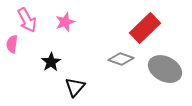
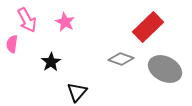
pink star: rotated 24 degrees counterclockwise
red rectangle: moved 3 px right, 1 px up
black triangle: moved 2 px right, 5 px down
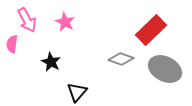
red rectangle: moved 3 px right, 3 px down
black star: rotated 12 degrees counterclockwise
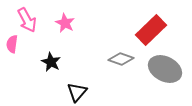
pink star: moved 1 px down
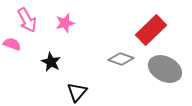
pink star: rotated 30 degrees clockwise
pink semicircle: rotated 102 degrees clockwise
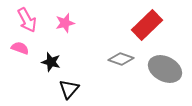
red rectangle: moved 4 px left, 5 px up
pink semicircle: moved 8 px right, 4 px down
black star: rotated 12 degrees counterclockwise
black triangle: moved 8 px left, 3 px up
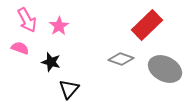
pink star: moved 6 px left, 3 px down; rotated 18 degrees counterclockwise
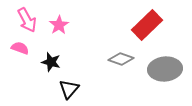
pink star: moved 1 px up
gray ellipse: rotated 32 degrees counterclockwise
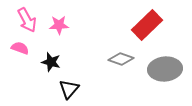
pink star: rotated 30 degrees clockwise
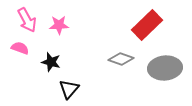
gray ellipse: moved 1 px up
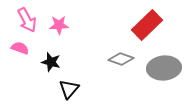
gray ellipse: moved 1 px left
